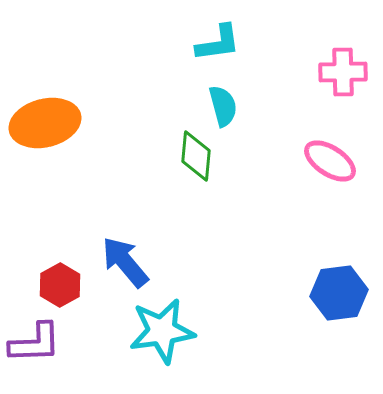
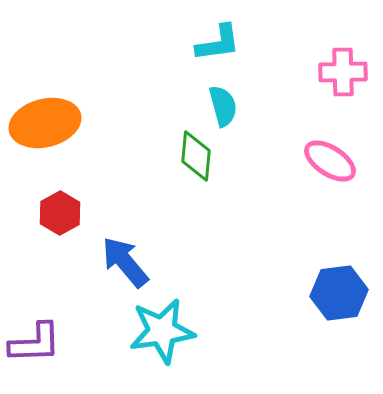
red hexagon: moved 72 px up
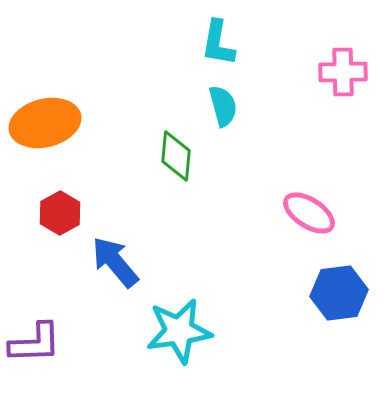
cyan L-shape: rotated 108 degrees clockwise
green diamond: moved 20 px left
pink ellipse: moved 21 px left, 52 px down
blue arrow: moved 10 px left
cyan star: moved 17 px right
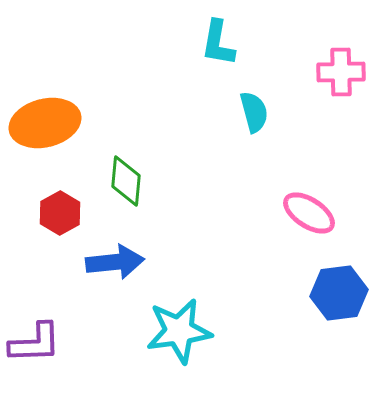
pink cross: moved 2 px left
cyan semicircle: moved 31 px right, 6 px down
green diamond: moved 50 px left, 25 px down
blue arrow: rotated 124 degrees clockwise
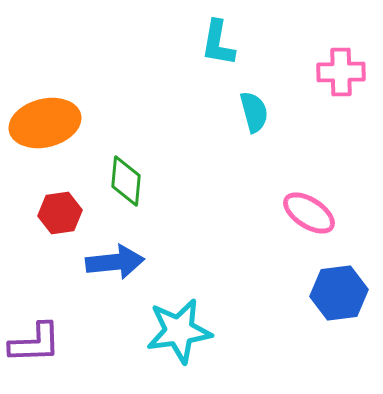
red hexagon: rotated 21 degrees clockwise
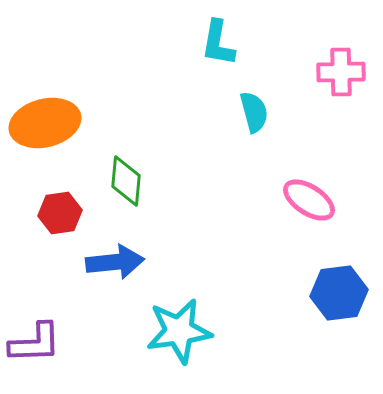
pink ellipse: moved 13 px up
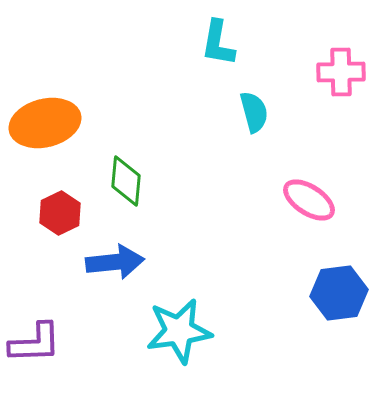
red hexagon: rotated 18 degrees counterclockwise
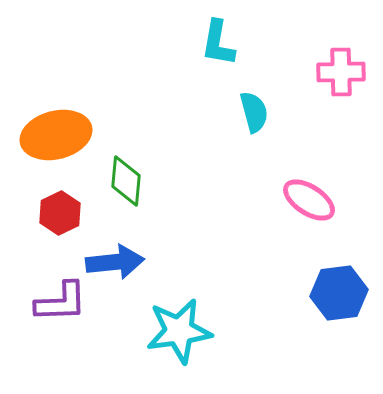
orange ellipse: moved 11 px right, 12 px down
purple L-shape: moved 26 px right, 41 px up
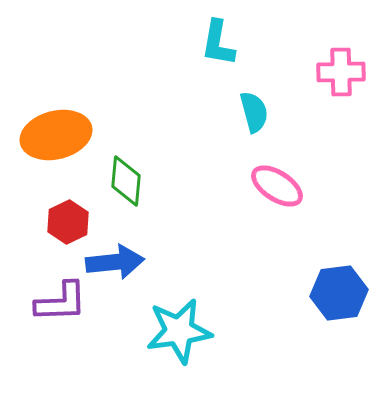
pink ellipse: moved 32 px left, 14 px up
red hexagon: moved 8 px right, 9 px down
